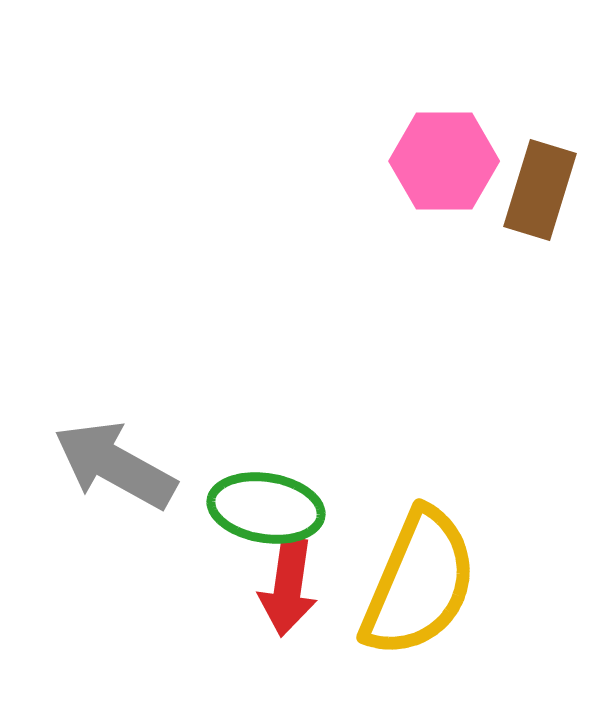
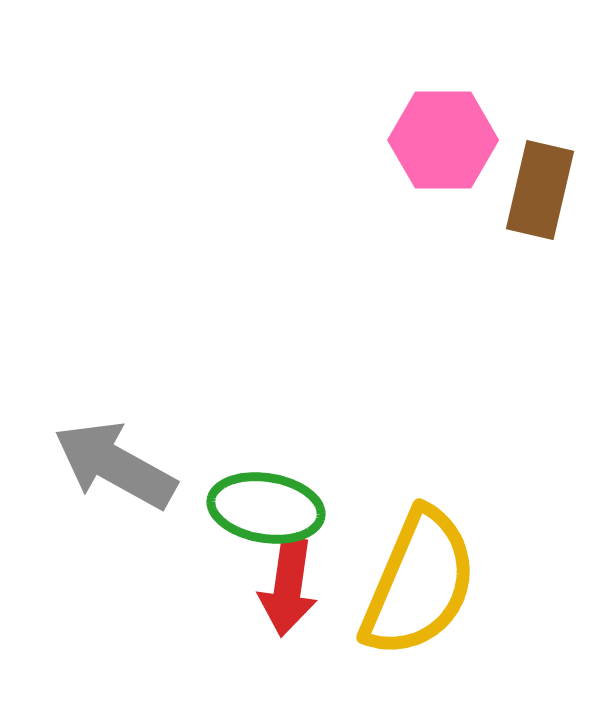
pink hexagon: moved 1 px left, 21 px up
brown rectangle: rotated 4 degrees counterclockwise
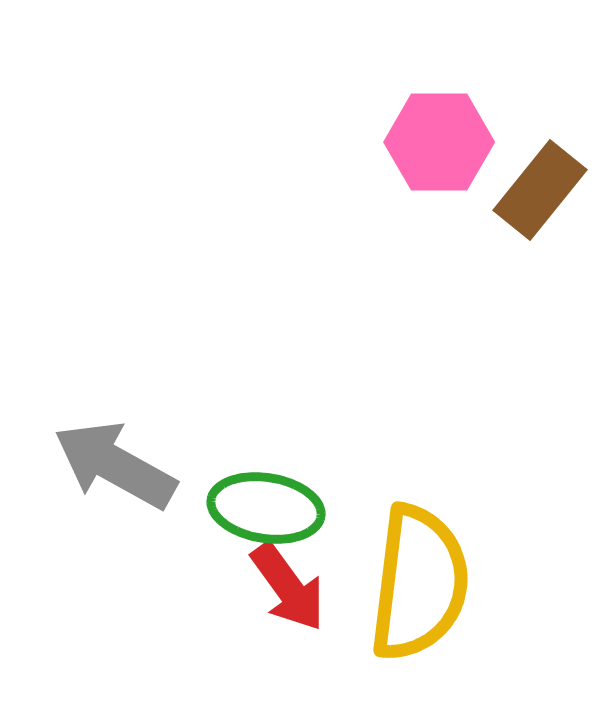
pink hexagon: moved 4 px left, 2 px down
brown rectangle: rotated 26 degrees clockwise
yellow semicircle: rotated 16 degrees counterclockwise
red arrow: rotated 44 degrees counterclockwise
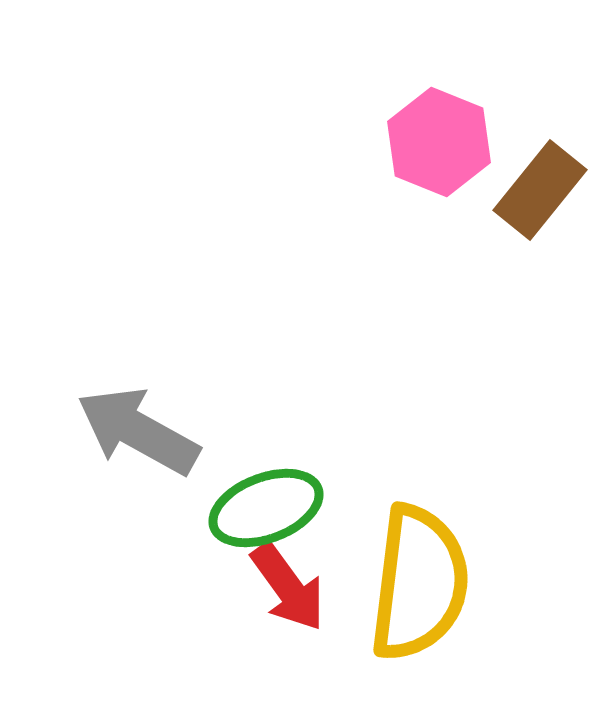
pink hexagon: rotated 22 degrees clockwise
gray arrow: moved 23 px right, 34 px up
green ellipse: rotated 30 degrees counterclockwise
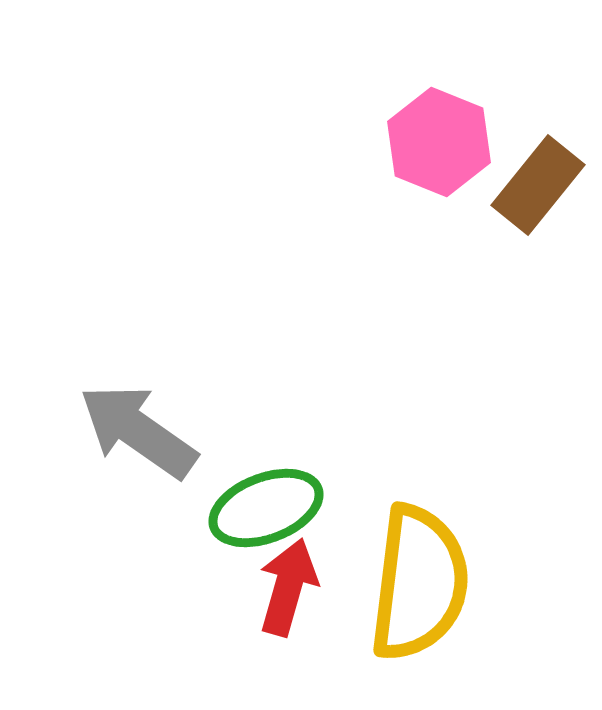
brown rectangle: moved 2 px left, 5 px up
gray arrow: rotated 6 degrees clockwise
red arrow: rotated 128 degrees counterclockwise
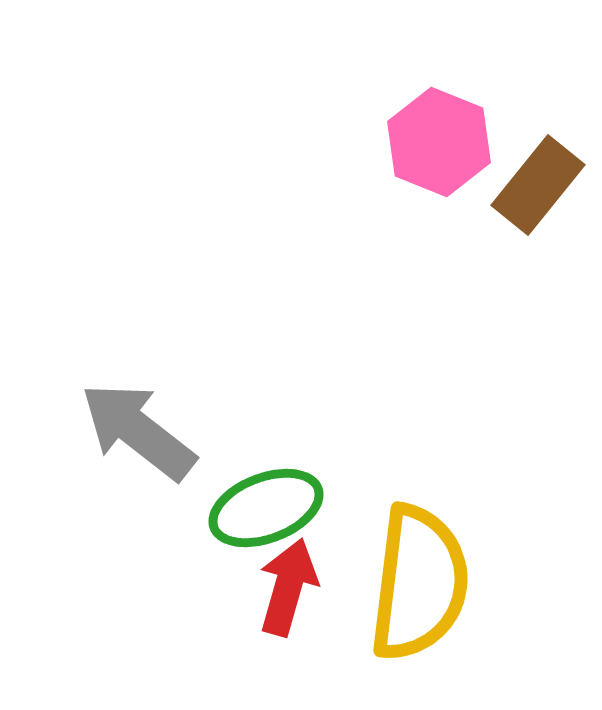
gray arrow: rotated 3 degrees clockwise
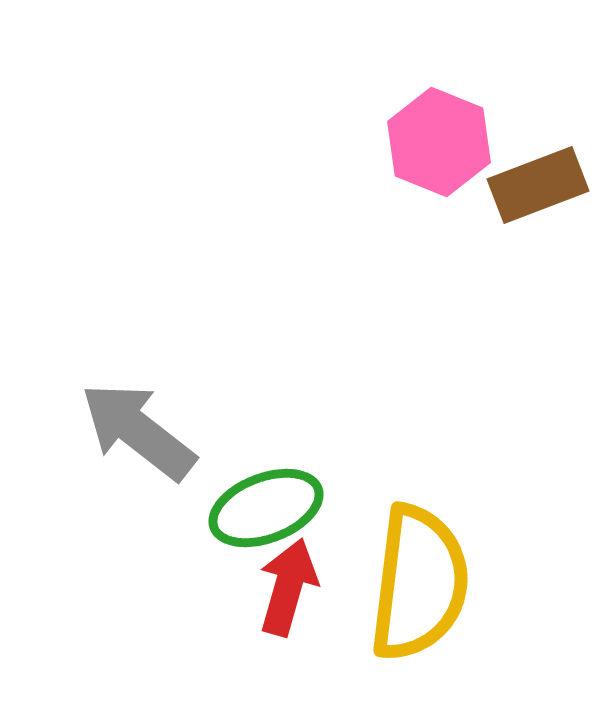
brown rectangle: rotated 30 degrees clockwise
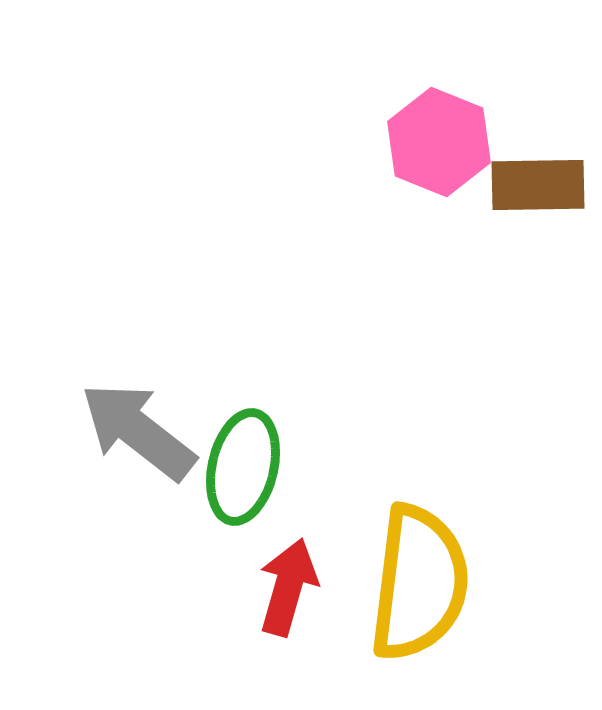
brown rectangle: rotated 20 degrees clockwise
green ellipse: moved 23 px left, 41 px up; rotated 56 degrees counterclockwise
